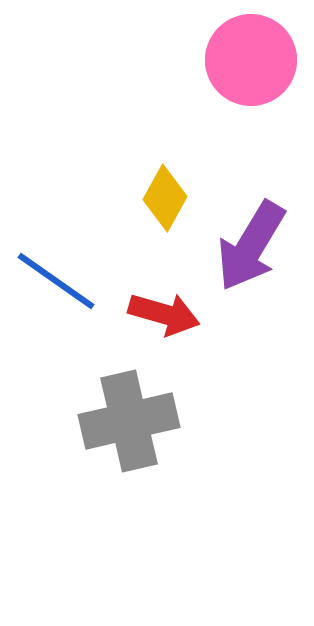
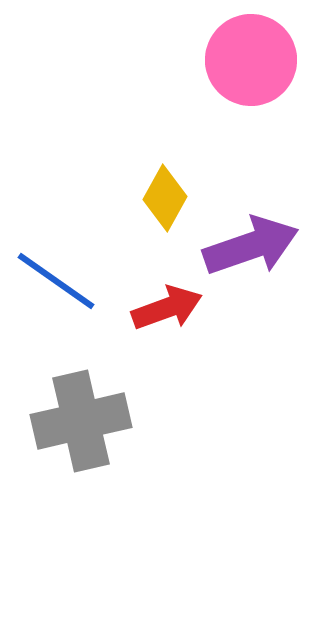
purple arrow: rotated 140 degrees counterclockwise
red arrow: moved 3 px right, 6 px up; rotated 36 degrees counterclockwise
gray cross: moved 48 px left
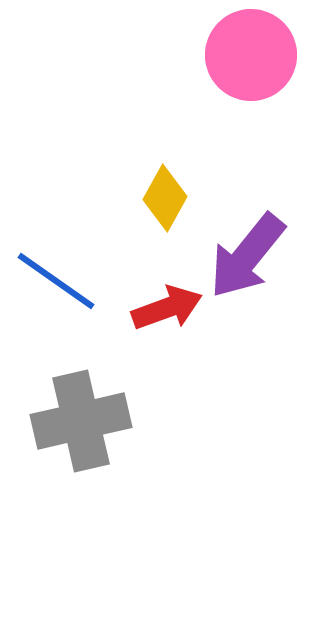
pink circle: moved 5 px up
purple arrow: moved 4 px left, 10 px down; rotated 148 degrees clockwise
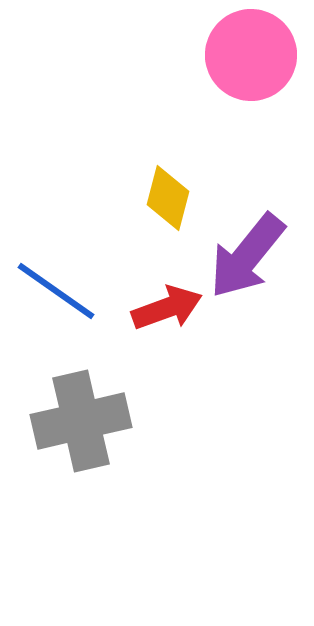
yellow diamond: moved 3 px right; rotated 14 degrees counterclockwise
blue line: moved 10 px down
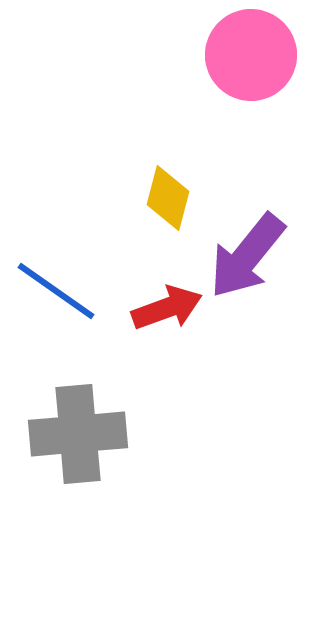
gray cross: moved 3 px left, 13 px down; rotated 8 degrees clockwise
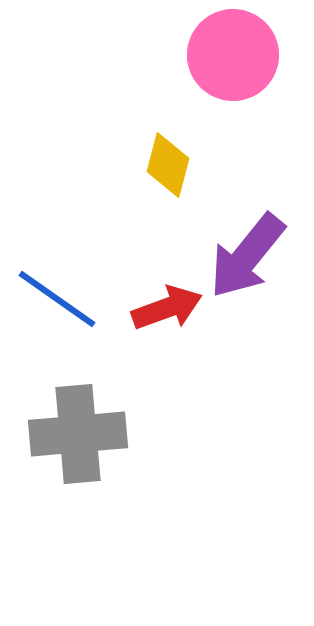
pink circle: moved 18 px left
yellow diamond: moved 33 px up
blue line: moved 1 px right, 8 px down
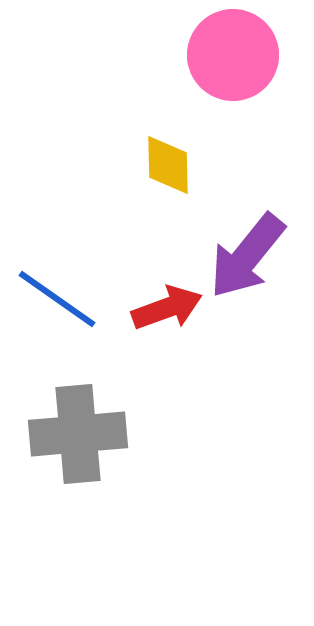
yellow diamond: rotated 16 degrees counterclockwise
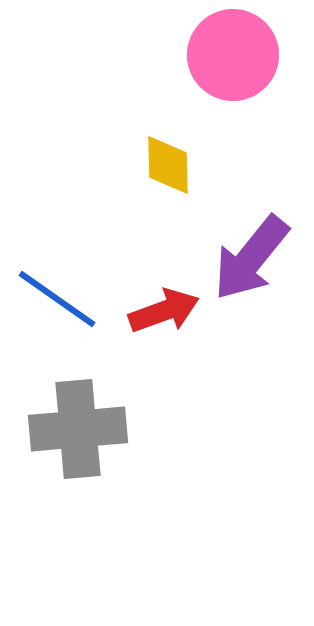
purple arrow: moved 4 px right, 2 px down
red arrow: moved 3 px left, 3 px down
gray cross: moved 5 px up
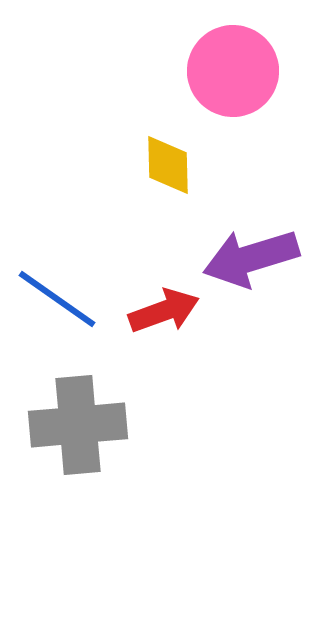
pink circle: moved 16 px down
purple arrow: rotated 34 degrees clockwise
gray cross: moved 4 px up
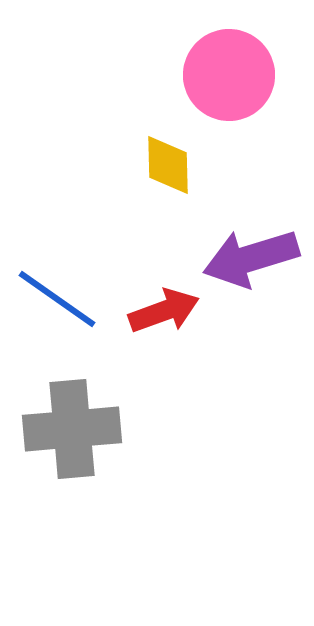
pink circle: moved 4 px left, 4 px down
gray cross: moved 6 px left, 4 px down
